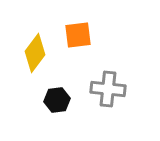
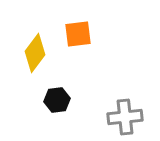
orange square: moved 1 px up
gray cross: moved 17 px right, 28 px down; rotated 12 degrees counterclockwise
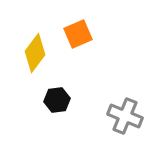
orange square: rotated 16 degrees counterclockwise
gray cross: moved 1 px up; rotated 28 degrees clockwise
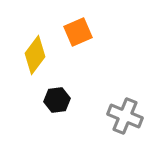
orange square: moved 2 px up
yellow diamond: moved 2 px down
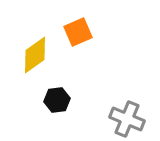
yellow diamond: rotated 18 degrees clockwise
gray cross: moved 2 px right, 3 px down
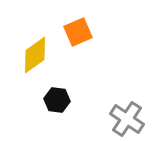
black hexagon: rotated 15 degrees clockwise
gray cross: rotated 12 degrees clockwise
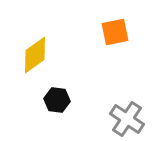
orange square: moved 37 px right; rotated 12 degrees clockwise
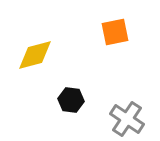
yellow diamond: rotated 21 degrees clockwise
black hexagon: moved 14 px right
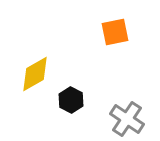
yellow diamond: moved 19 px down; rotated 15 degrees counterclockwise
black hexagon: rotated 20 degrees clockwise
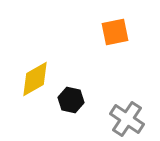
yellow diamond: moved 5 px down
black hexagon: rotated 15 degrees counterclockwise
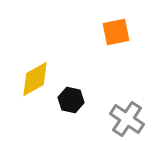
orange square: moved 1 px right
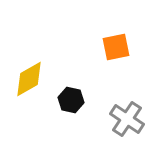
orange square: moved 15 px down
yellow diamond: moved 6 px left
